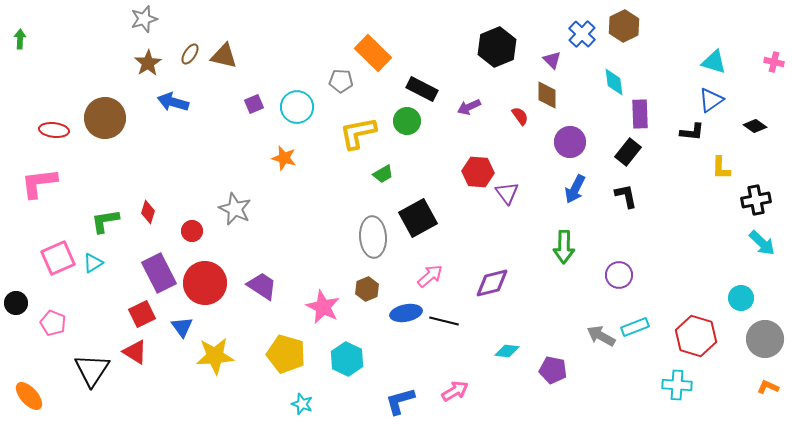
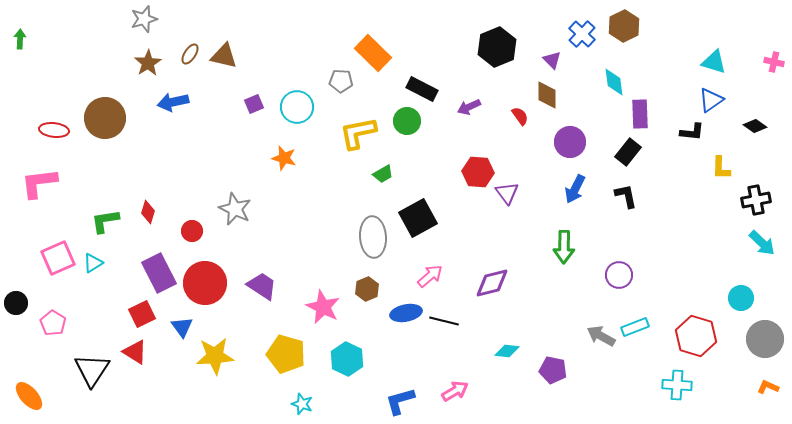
blue arrow at (173, 102): rotated 28 degrees counterclockwise
pink pentagon at (53, 323): rotated 10 degrees clockwise
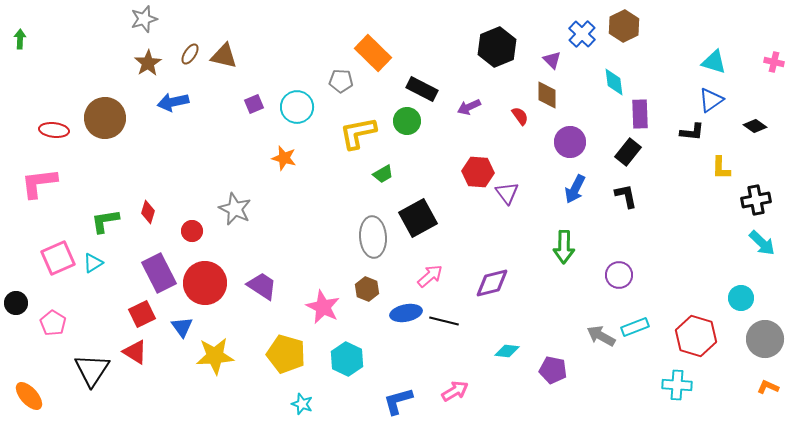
brown hexagon at (367, 289): rotated 15 degrees counterclockwise
blue L-shape at (400, 401): moved 2 px left
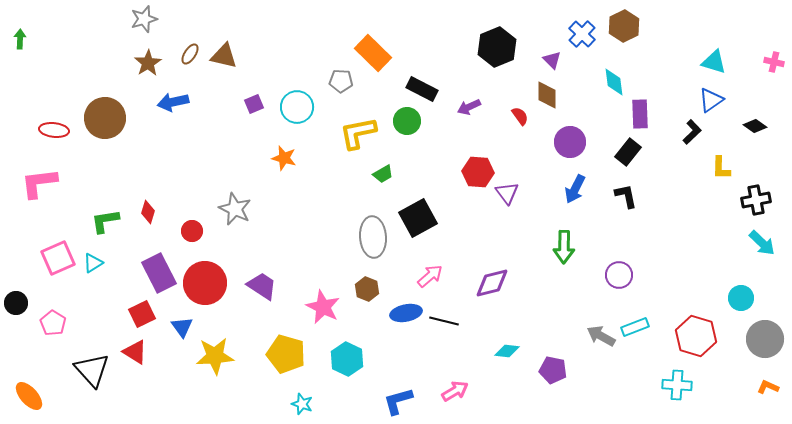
black L-shape at (692, 132): rotated 50 degrees counterclockwise
black triangle at (92, 370): rotated 15 degrees counterclockwise
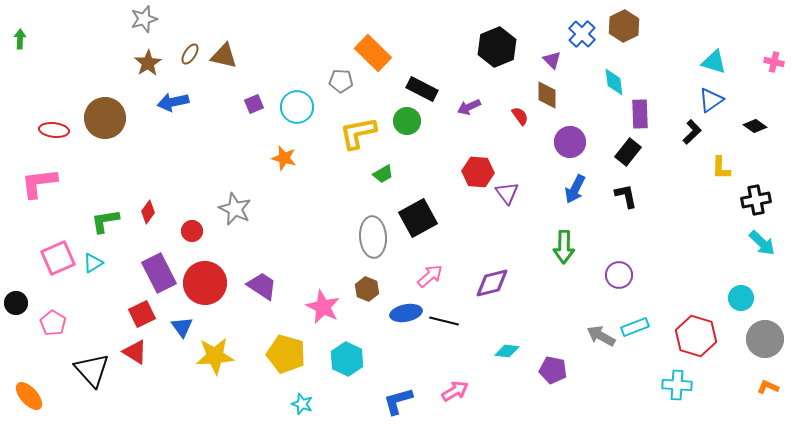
red diamond at (148, 212): rotated 20 degrees clockwise
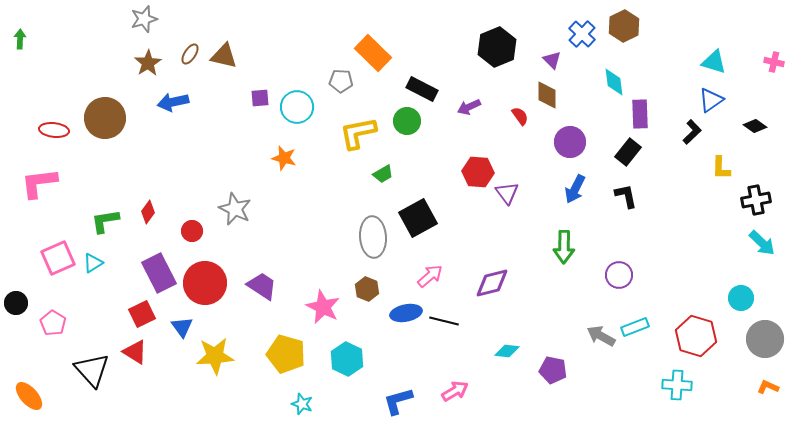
purple square at (254, 104): moved 6 px right, 6 px up; rotated 18 degrees clockwise
